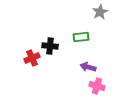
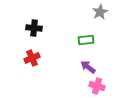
green rectangle: moved 5 px right, 3 px down
black cross: moved 16 px left, 18 px up
purple arrow: rotated 21 degrees clockwise
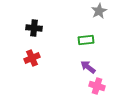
gray star: moved 1 px left, 1 px up
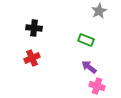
green rectangle: rotated 28 degrees clockwise
purple arrow: moved 1 px right
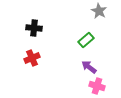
gray star: rotated 14 degrees counterclockwise
green rectangle: rotated 63 degrees counterclockwise
